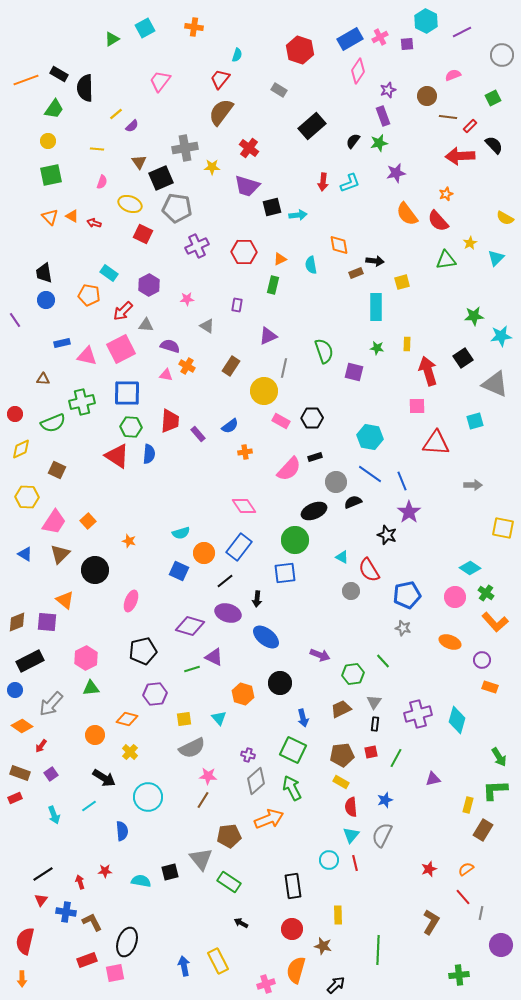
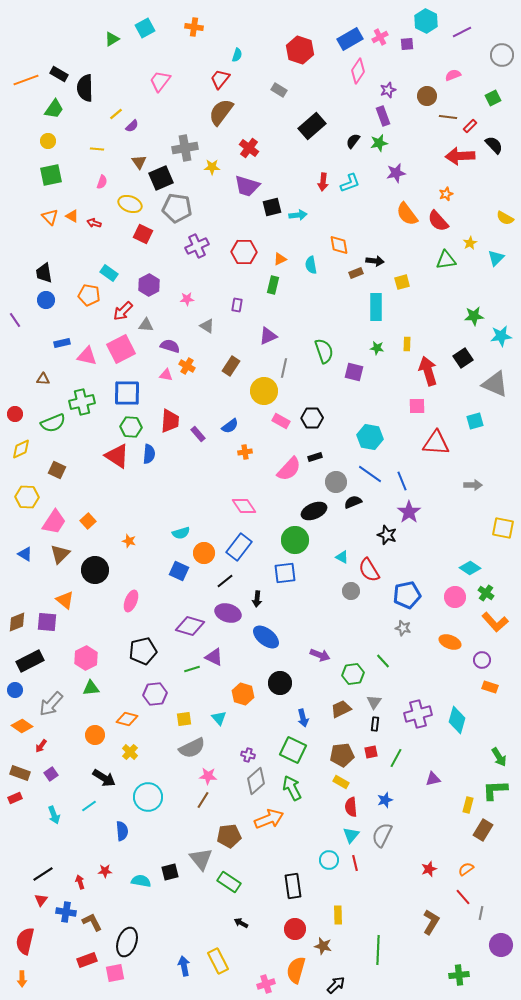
red circle at (292, 929): moved 3 px right
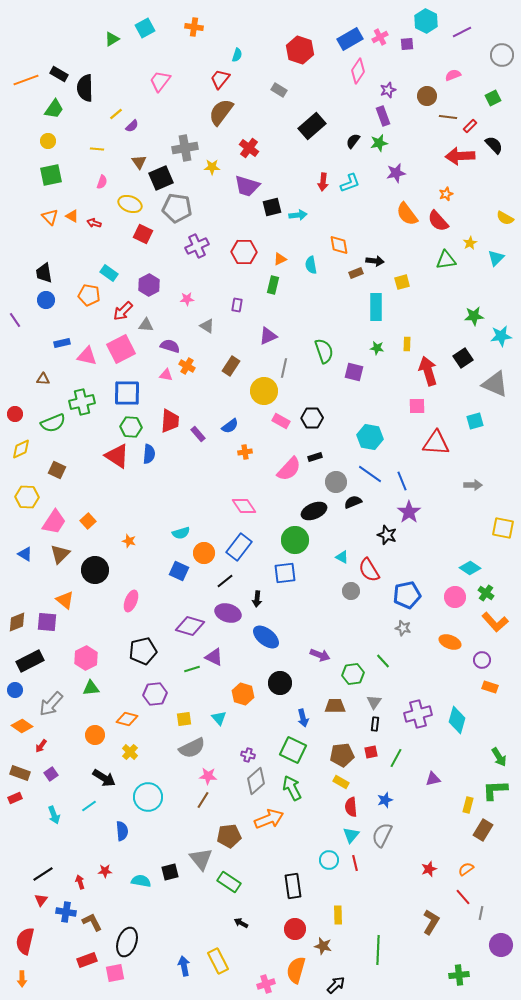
brown trapezoid at (341, 709): moved 6 px left, 3 px up; rotated 25 degrees clockwise
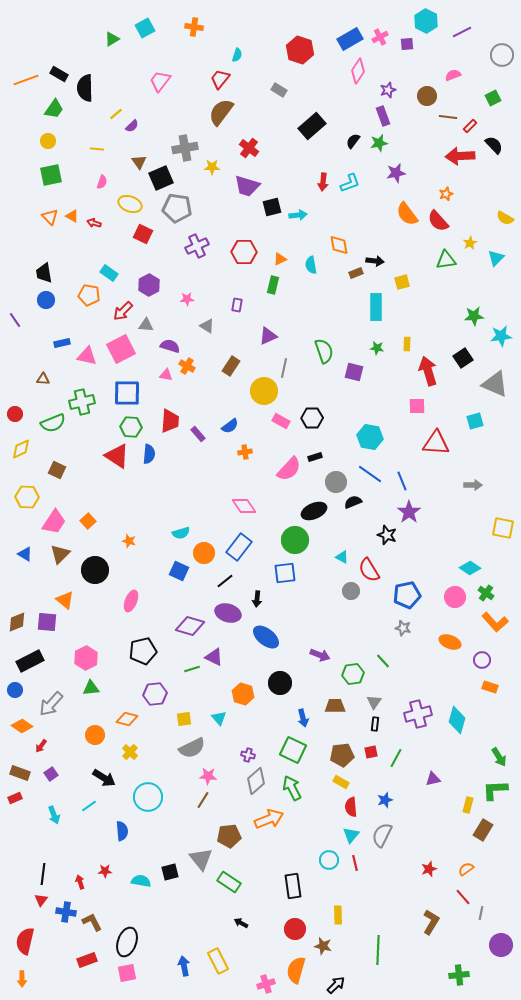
black line at (43, 874): rotated 50 degrees counterclockwise
pink square at (115, 973): moved 12 px right
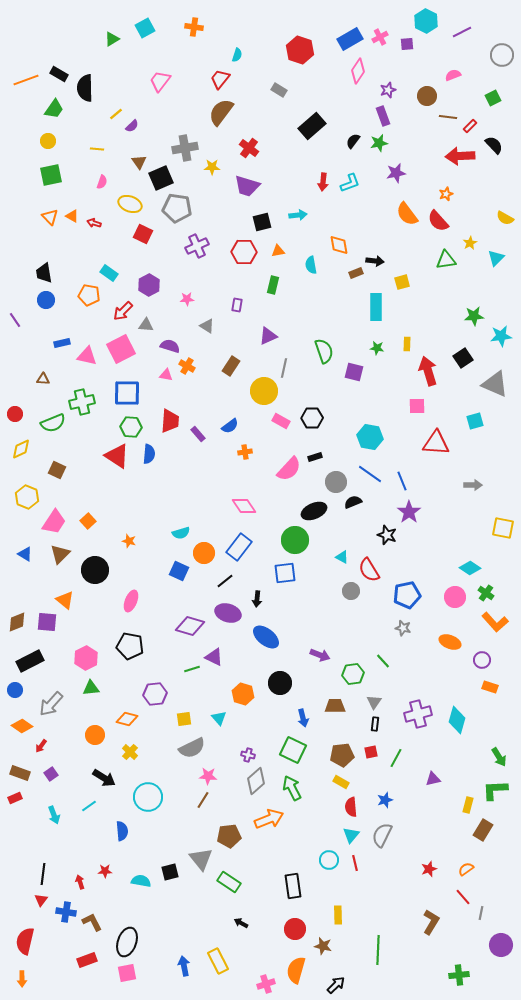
black square at (272, 207): moved 10 px left, 15 px down
orange triangle at (280, 259): moved 2 px left, 8 px up; rotated 16 degrees clockwise
yellow hexagon at (27, 497): rotated 20 degrees clockwise
black pentagon at (143, 651): moved 13 px left, 5 px up; rotated 24 degrees clockwise
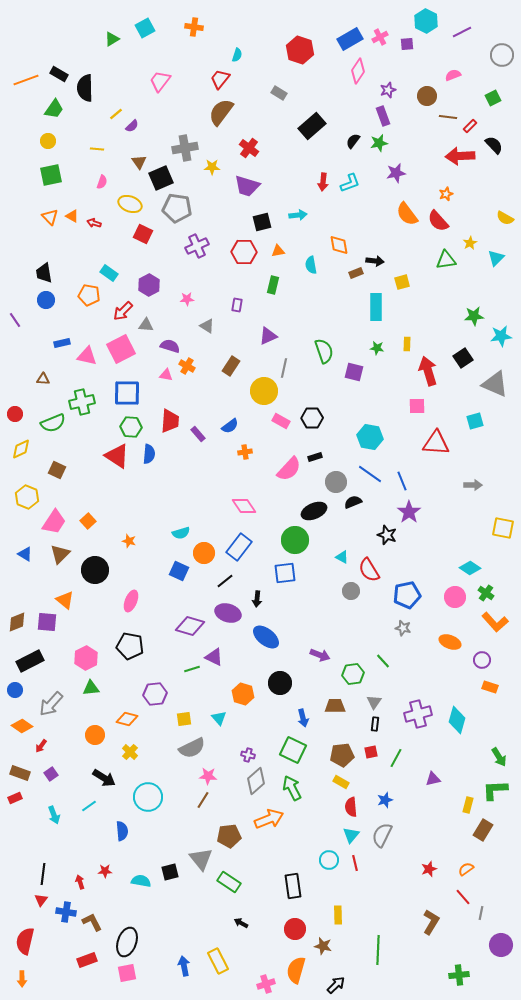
gray rectangle at (279, 90): moved 3 px down
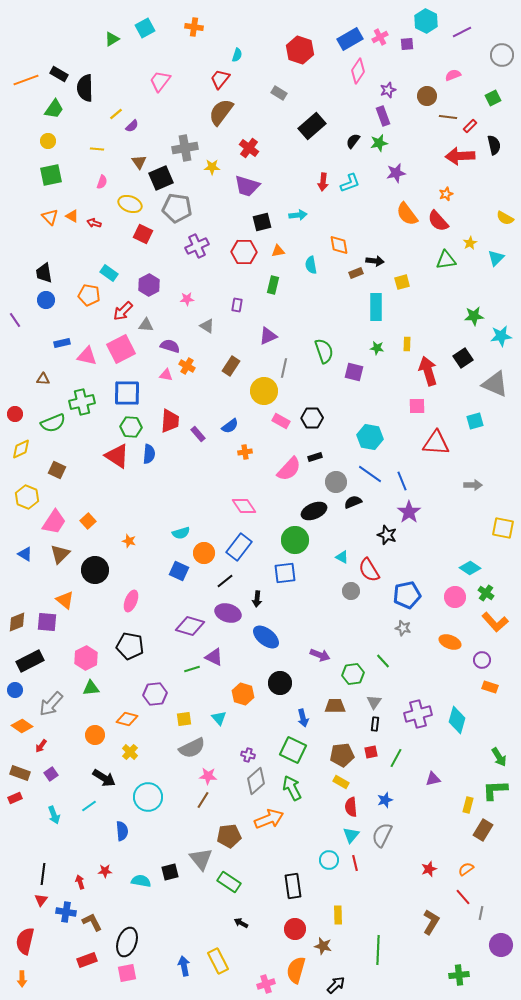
black semicircle at (494, 145): rotated 30 degrees clockwise
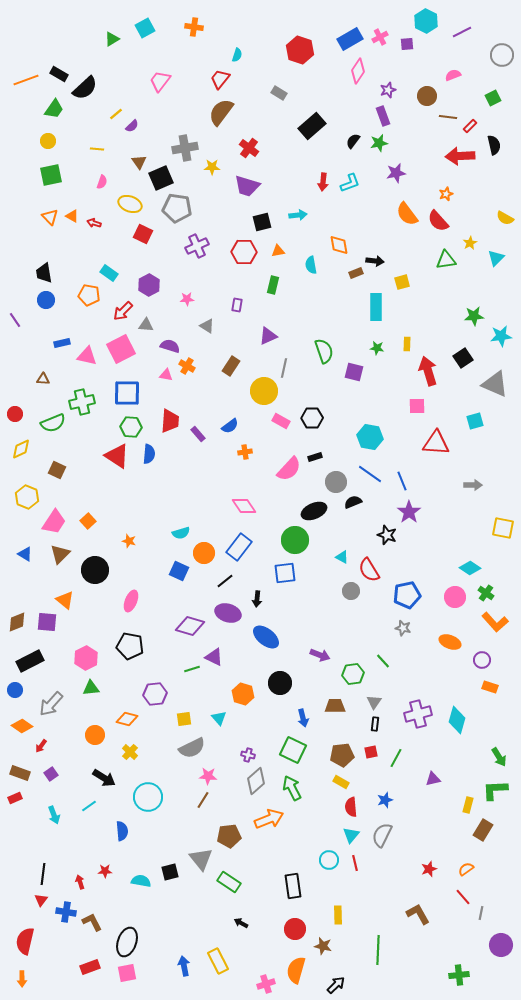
black semicircle at (85, 88): rotated 132 degrees counterclockwise
brown L-shape at (431, 922): moved 13 px left, 8 px up; rotated 60 degrees counterclockwise
red rectangle at (87, 960): moved 3 px right, 7 px down
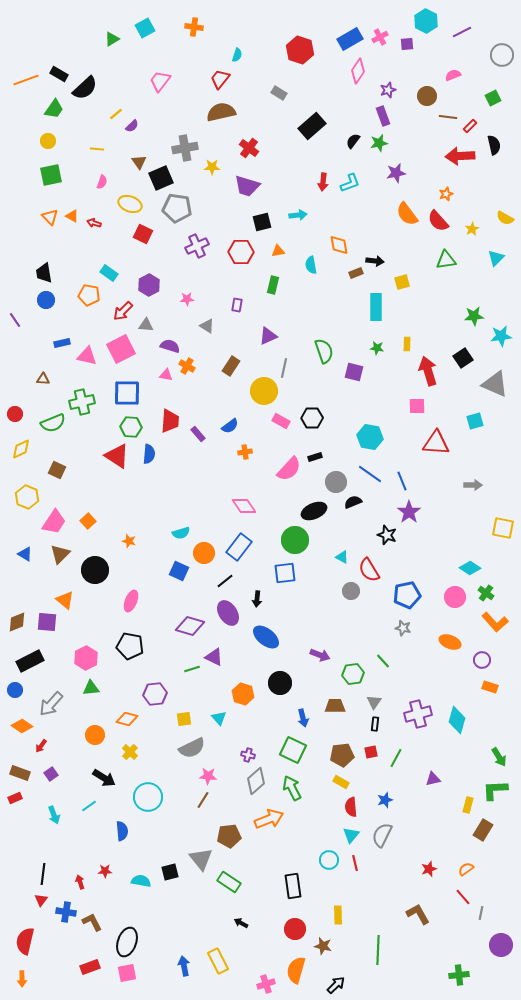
brown semicircle at (221, 112): rotated 40 degrees clockwise
yellow star at (470, 243): moved 2 px right, 14 px up
red hexagon at (244, 252): moved 3 px left
purple ellipse at (228, 613): rotated 40 degrees clockwise
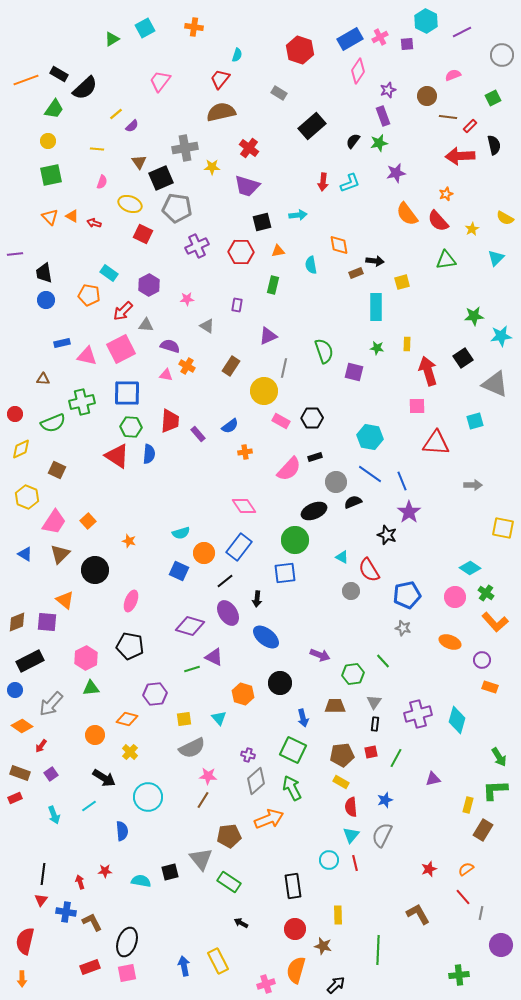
purple line at (15, 320): moved 66 px up; rotated 63 degrees counterclockwise
